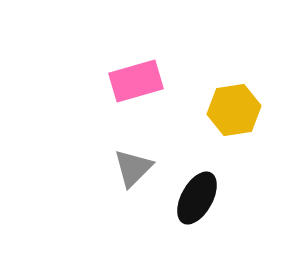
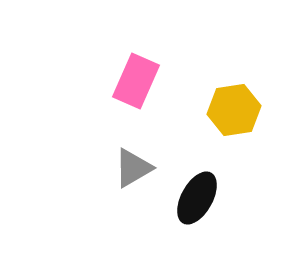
pink rectangle: rotated 50 degrees counterclockwise
gray triangle: rotated 15 degrees clockwise
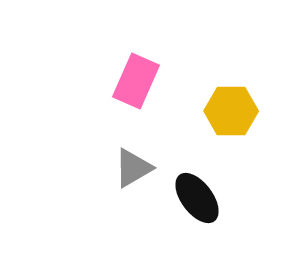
yellow hexagon: moved 3 px left, 1 px down; rotated 9 degrees clockwise
black ellipse: rotated 66 degrees counterclockwise
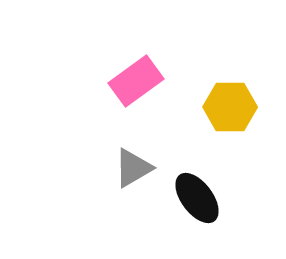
pink rectangle: rotated 30 degrees clockwise
yellow hexagon: moved 1 px left, 4 px up
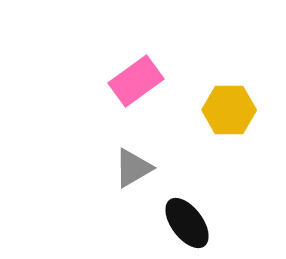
yellow hexagon: moved 1 px left, 3 px down
black ellipse: moved 10 px left, 25 px down
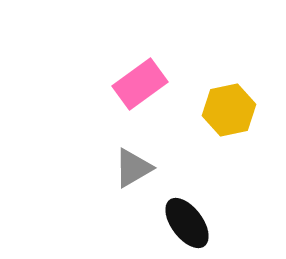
pink rectangle: moved 4 px right, 3 px down
yellow hexagon: rotated 12 degrees counterclockwise
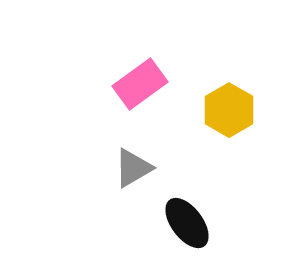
yellow hexagon: rotated 18 degrees counterclockwise
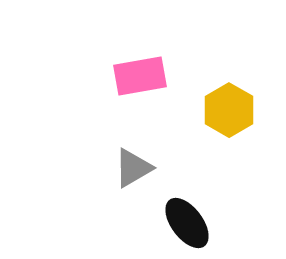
pink rectangle: moved 8 px up; rotated 26 degrees clockwise
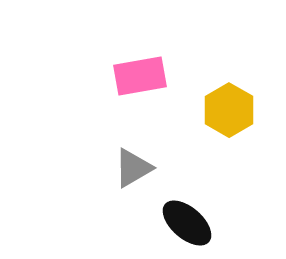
black ellipse: rotated 12 degrees counterclockwise
